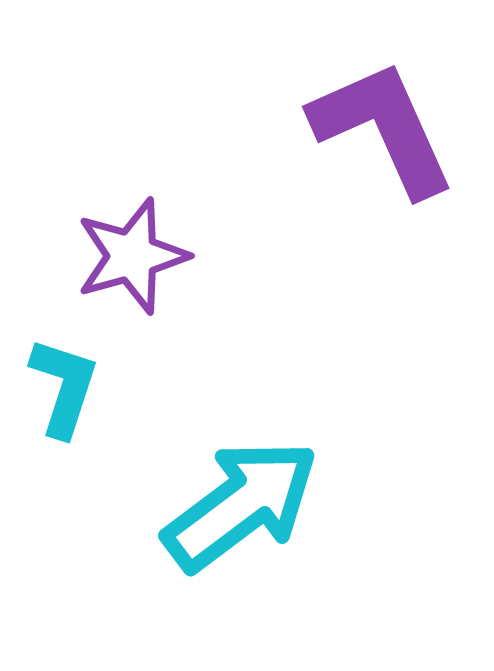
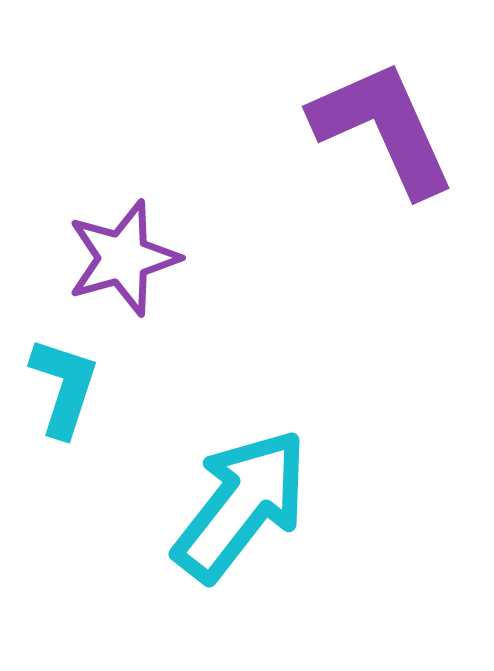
purple star: moved 9 px left, 2 px down
cyan arrow: rotated 15 degrees counterclockwise
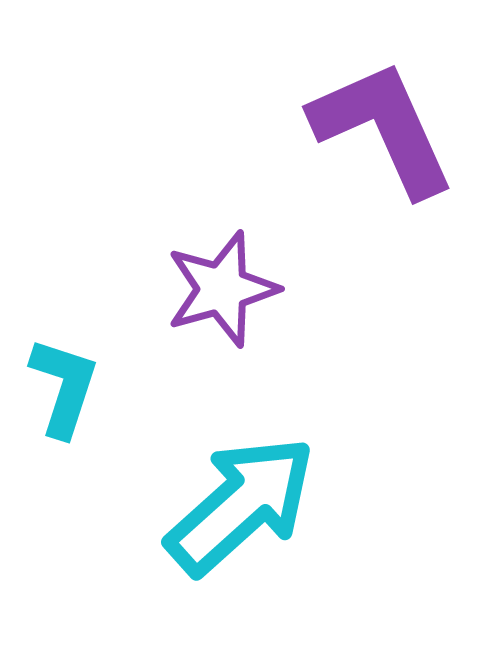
purple star: moved 99 px right, 31 px down
cyan arrow: rotated 10 degrees clockwise
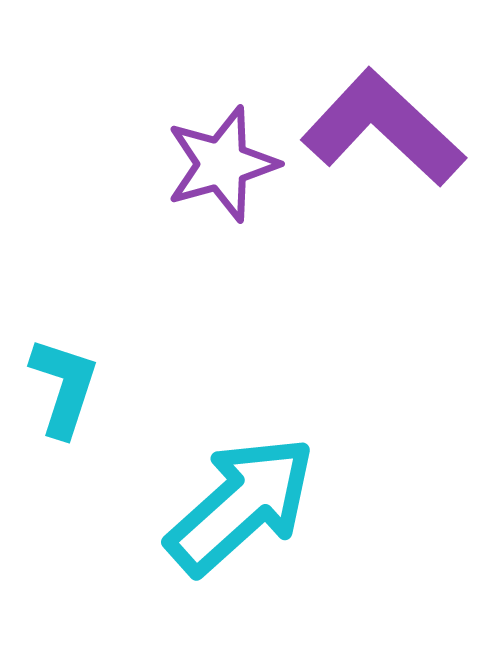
purple L-shape: rotated 23 degrees counterclockwise
purple star: moved 125 px up
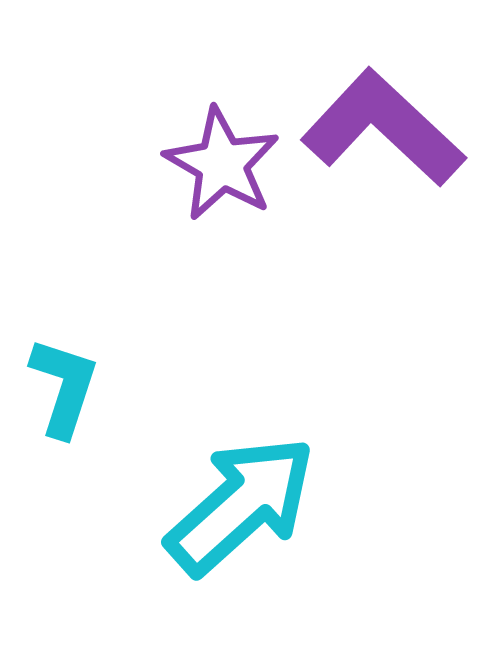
purple star: rotated 26 degrees counterclockwise
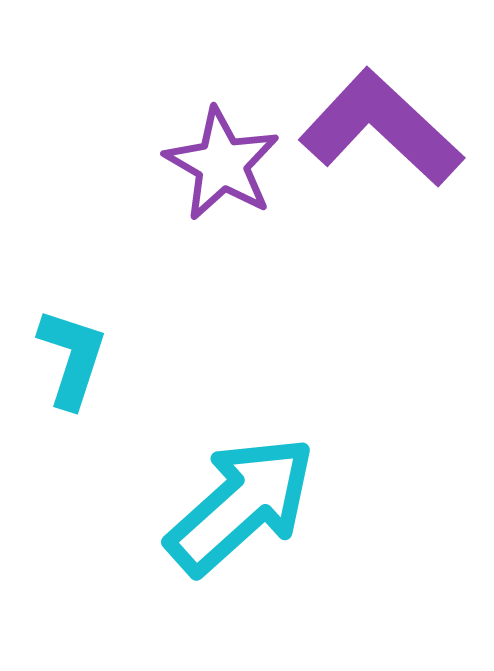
purple L-shape: moved 2 px left
cyan L-shape: moved 8 px right, 29 px up
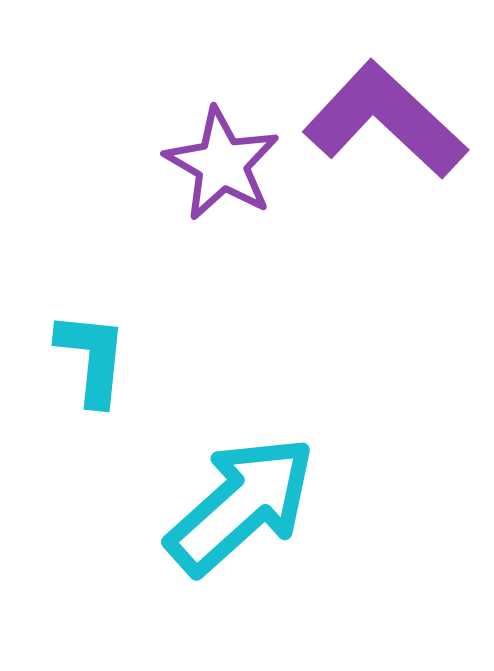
purple L-shape: moved 4 px right, 8 px up
cyan L-shape: moved 20 px right; rotated 12 degrees counterclockwise
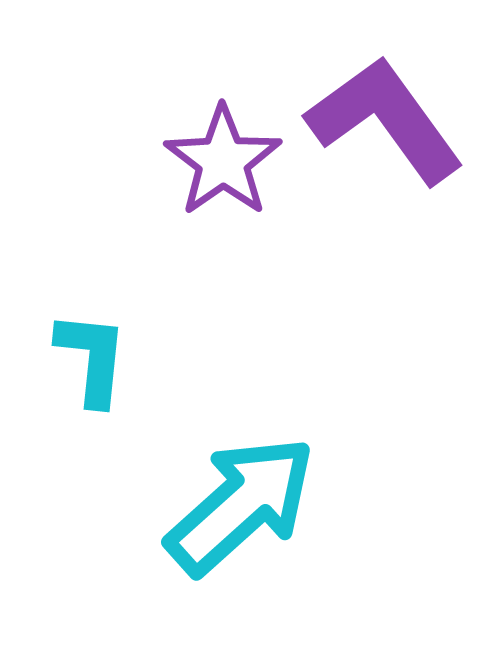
purple L-shape: rotated 11 degrees clockwise
purple star: moved 1 px right, 3 px up; rotated 7 degrees clockwise
